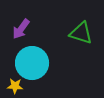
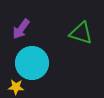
yellow star: moved 1 px right, 1 px down
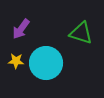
cyan circle: moved 14 px right
yellow star: moved 26 px up
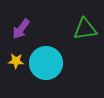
green triangle: moved 4 px right, 4 px up; rotated 25 degrees counterclockwise
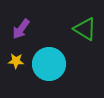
green triangle: rotated 40 degrees clockwise
cyan circle: moved 3 px right, 1 px down
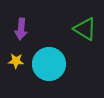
purple arrow: rotated 30 degrees counterclockwise
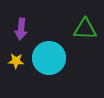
green triangle: rotated 30 degrees counterclockwise
cyan circle: moved 6 px up
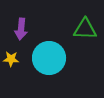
yellow star: moved 5 px left, 2 px up
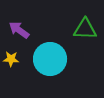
purple arrow: moved 2 px left, 1 px down; rotated 120 degrees clockwise
cyan circle: moved 1 px right, 1 px down
